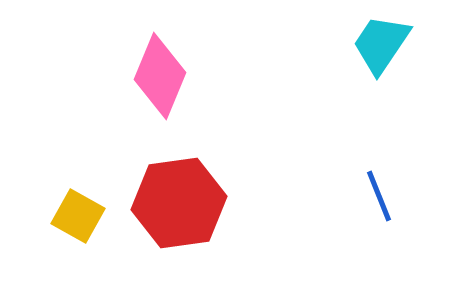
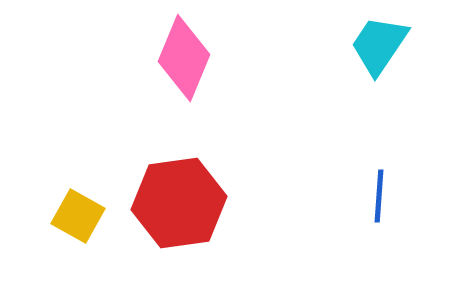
cyan trapezoid: moved 2 px left, 1 px down
pink diamond: moved 24 px right, 18 px up
blue line: rotated 26 degrees clockwise
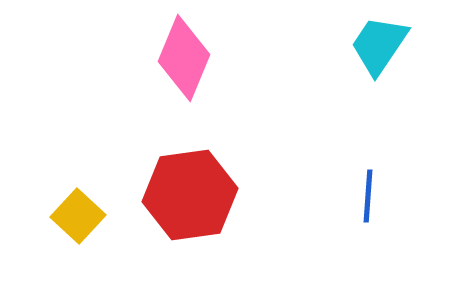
blue line: moved 11 px left
red hexagon: moved 11 px right, 8 px up
yellow square: rotated 14 degrees clockwise
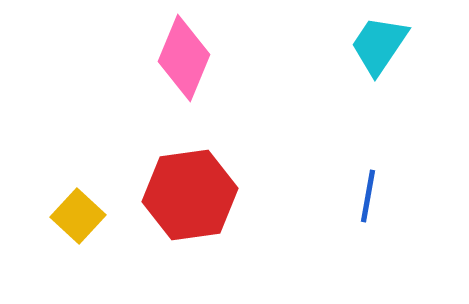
blue line: rotated 6 degrees clockwise
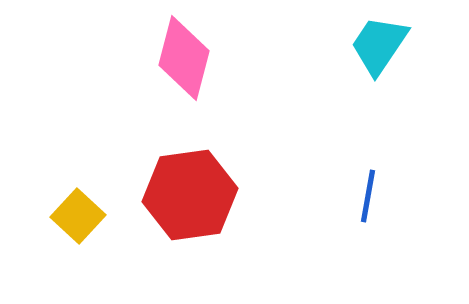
pink diamond: rotated 8 degrees counterclockwise
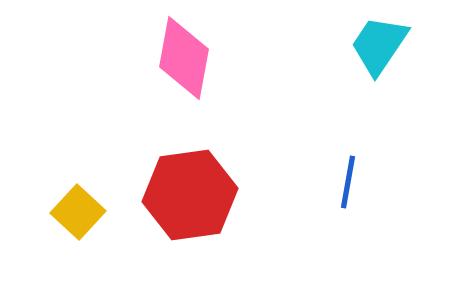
pink diamond: rotated 4 degrees counterclockwise
blue line: moved 20 px left, 14 px up
yellow square: moved 4 px up
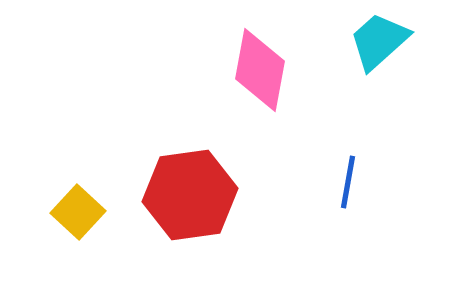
cyan trapezoid: moved 4 px up; rotated 14 degrees clockwise
pink diamond: moved 76 px right, 12 px down
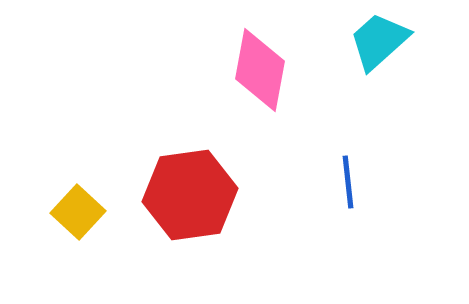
blue line: rotated 16 degrees counterclockwise
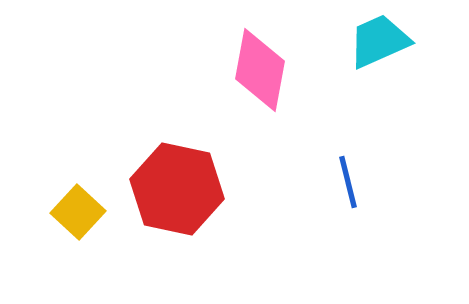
cyan trapezoid: rotated 18 degrees clockwise
blue line: rotated 8 degrees counterclockwise
red hexagon: moved 13 px left, 6 px up; rotated 20 degrees clockwise
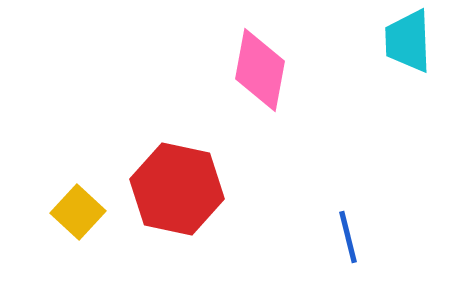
cyan trapezoid: moved 29 px right; rotated 68 degrees counterclockwise
blue line: moved 55 px down
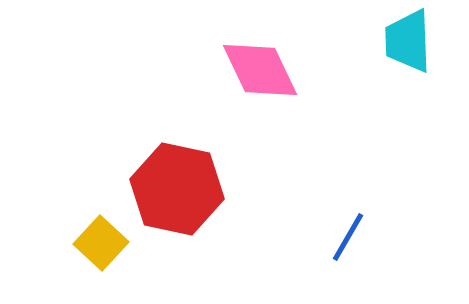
pink diamond: rotated 36 degrees counterclockwise
yellow square: moved 23 px right, 31 px down
blue line: rotated 44 degrees clockwise
